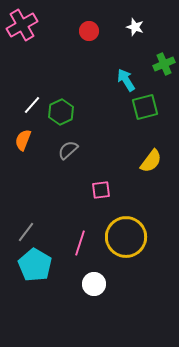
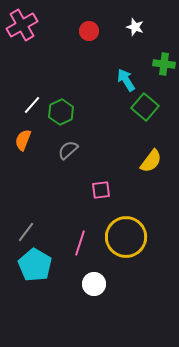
green cross: rotated 30 degrees clockwise
green square: rotated 36 degrees counterclockwise
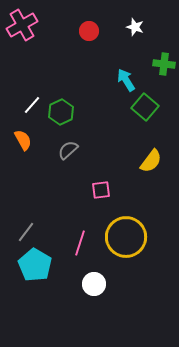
orange semicircle: rotated 130 degrees clockwise
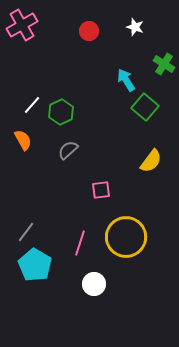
green cross: rotated 25 degrees clockwise
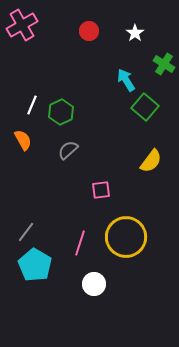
white star: moved 6 px down; rotated 18 degrees clockwise
white line: rotated 18 degrees counterclockwise
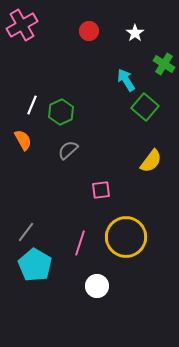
white circle: moved 3 px right, 2 px down
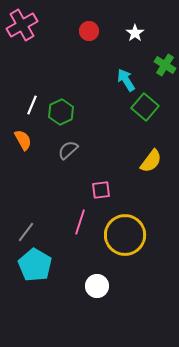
green cross: moved 1 px right, 1 px down
yellow circle: moved 1 px left, 2 px up
pink line: moved 21 px up
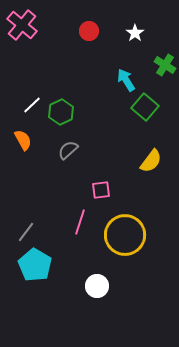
pink cross: rotated 20 degrees counterclockwise
white line: rotated 24 degrees clockwise
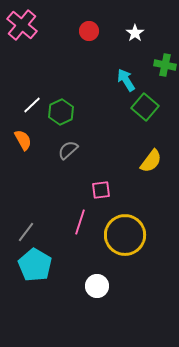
green cross: rotated 20 degrees counterclockwise
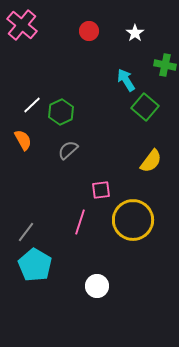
yellow circle: moved 8 px right, 15 px up
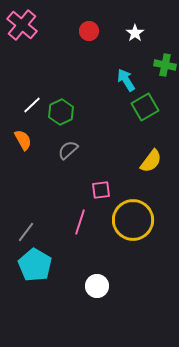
green square: rotated 20 degrees clockwise
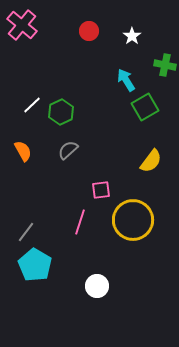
white star: moved 3 px left, 3 px down
orange semicircle: moved 11 px down
